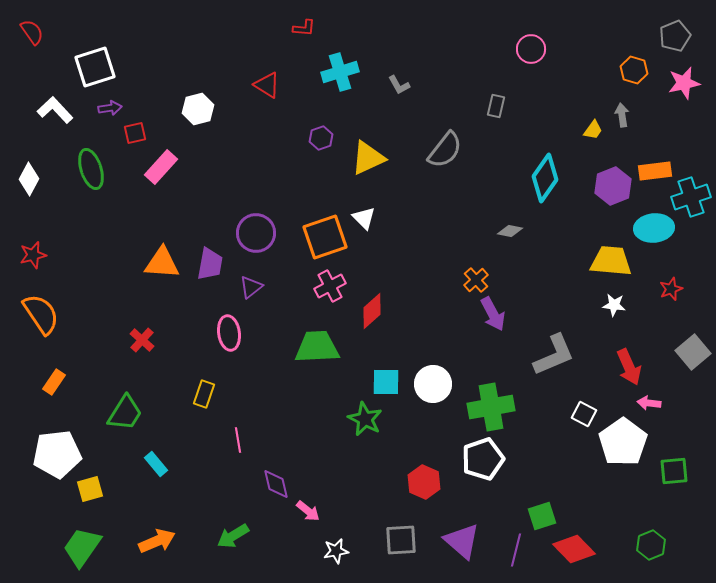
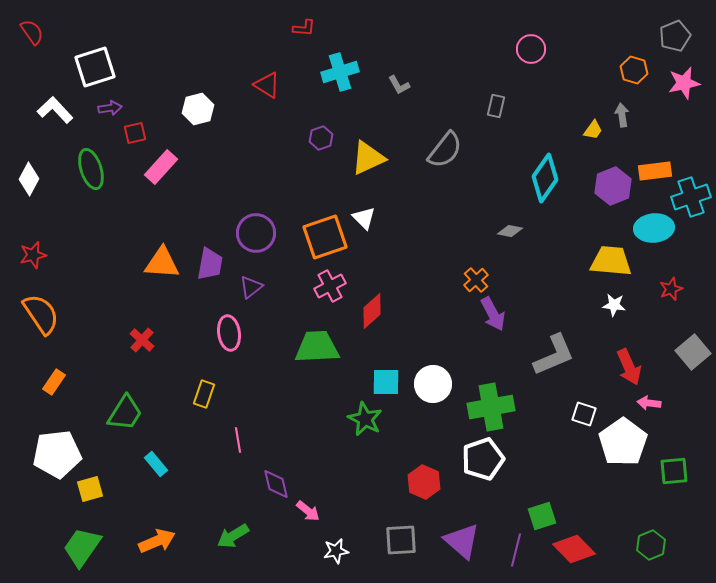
white square at (584, 414): rotated 10 degrees counterclockwise
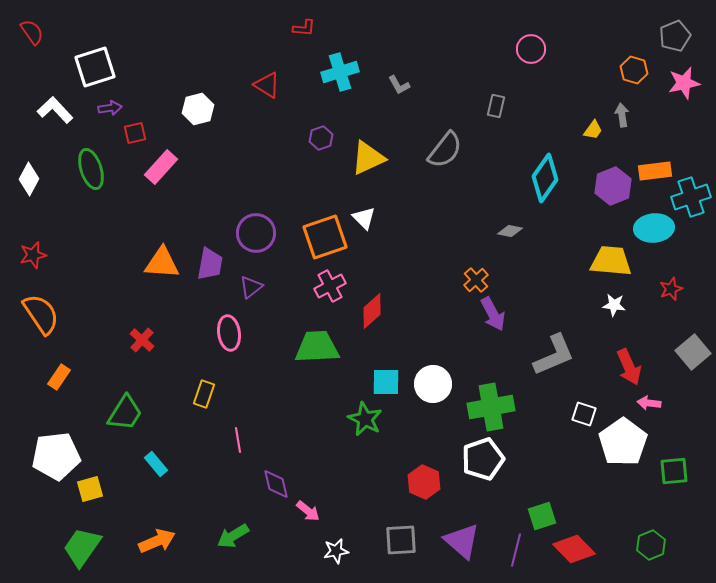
orange rectangle at (54, 382): moved 5 px right, 5 px up
white pentagon at (57, 454): moved 1 px left, 2 px down
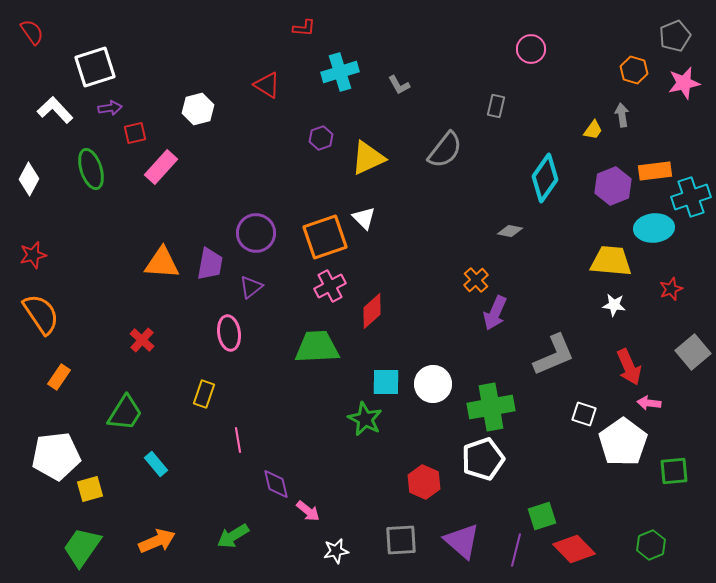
purple arrow at (493, 314): moved 2 px right, 1 px up; rotated 52 degrees clockwise
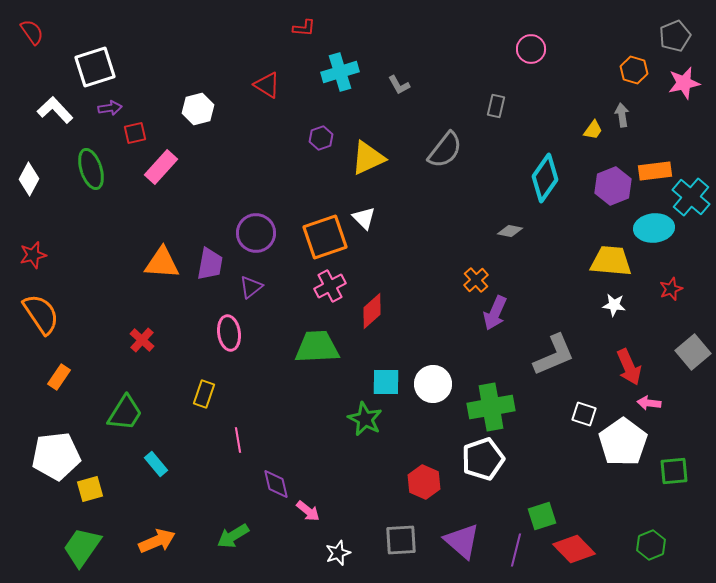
cyan cross at (691, 197): rotated 30 degrees counterclockwise
white star at (336, 551): moved 2 px right, 2 px down; rotated 10 degrees counterclockwise
